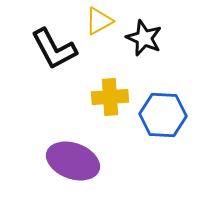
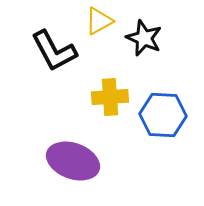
black L-shape: moved 2 px down
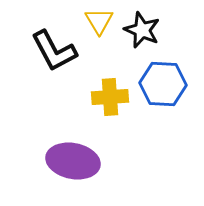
yellow triangle: rotated 32 degrees counterclockwise
black star: moved 2 px left, 8 px up
blue hexagon: moved 31 px up
purple ellipse: rotated 9 degrees counterclockwise
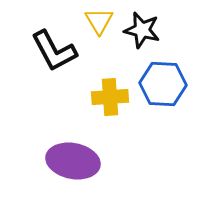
black star: rotated 9 degrees counterclockwise
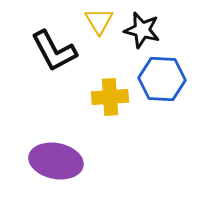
blue hexagon: moved 1 px left, 5 px up
purple ellipse: moved 17 px left
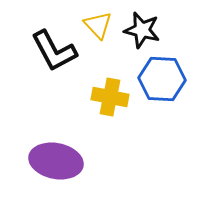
yellow triangle: moved 1 px left, 4 px down; rotated 12 degrees counterclockwise
yellow cross: rotated 15 degrees clockwise
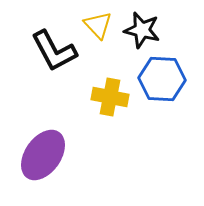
purple ellipse: moved 13 px left, 6 px up; rotated 66 degrees counterclockwise
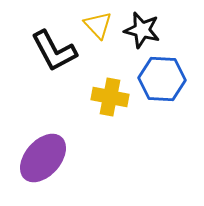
purple ellipse: moved 3 px down; rotated 6 degrees clockwise
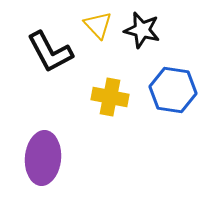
black L-shape: moved 4 px left, 1 px down
blue hexagon: moved 11 px right, 11 px down; rotated 6 degrees clockwise
purple ellipse: rotated 36 degrees counterclockwise
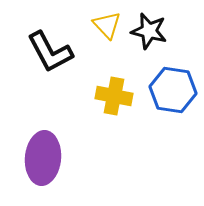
yellow triangle: moved 9 px right
black star: moved 7 px right, 1 px down
yellow cross: moved 4 px right, 1 px up
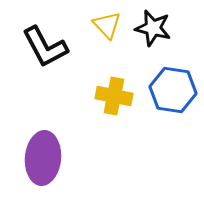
black star: moved 4 px right, 3 px up
black L-shape: moved 5 px left, 5 px up
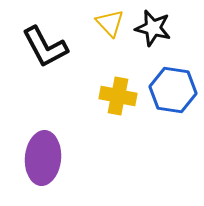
yellow triangle: moved 3 px right, 2 px up
yellow cross: moved 4 px right
